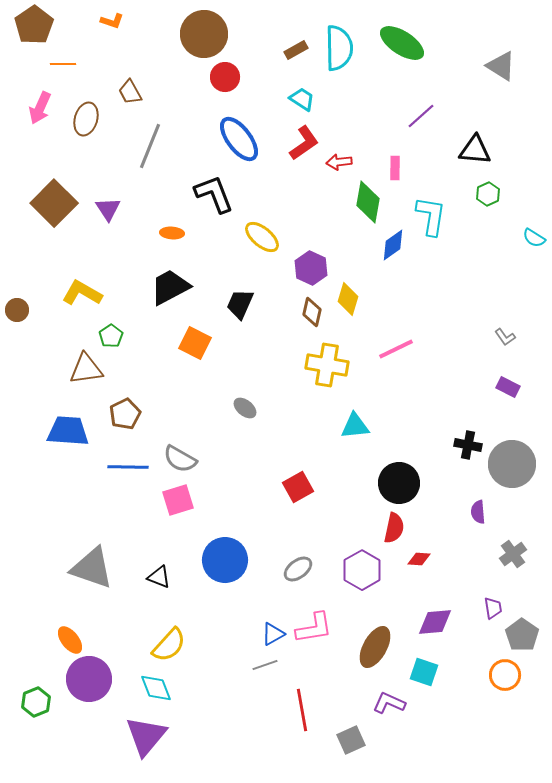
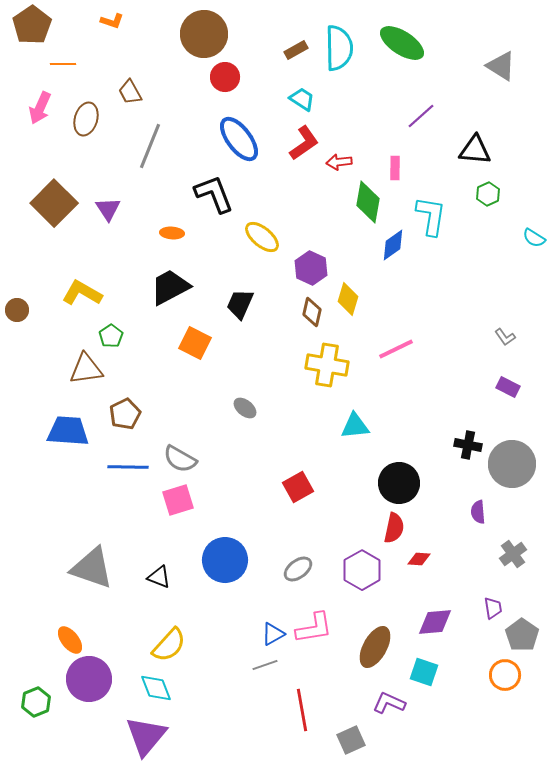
brown pentagon at (34, 25): moved 2 px left
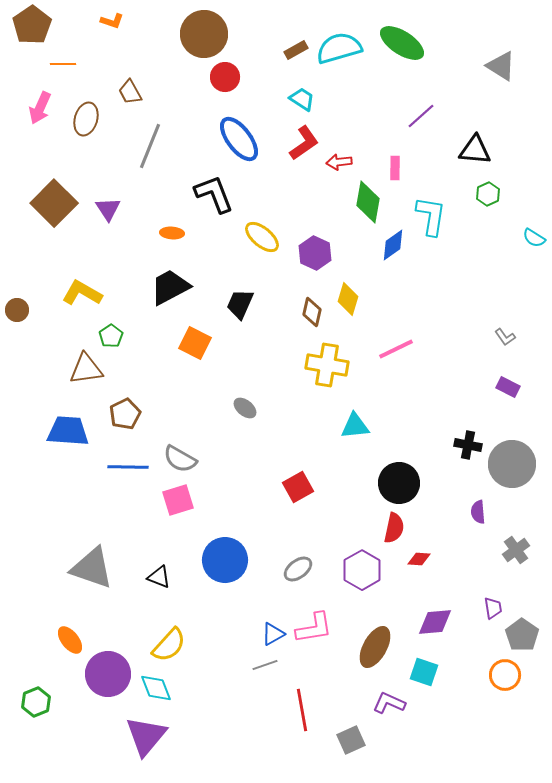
cyan semicircle at (339, 48): rotated 105 degrees counterclockwise
purple hexagon at (311, 268): moved 4 px right, 15 px up
gray cross at (513, 554): moved 3 px right, 4 px up
purple circle at (89, 679): moved 19 px right, 5 px up
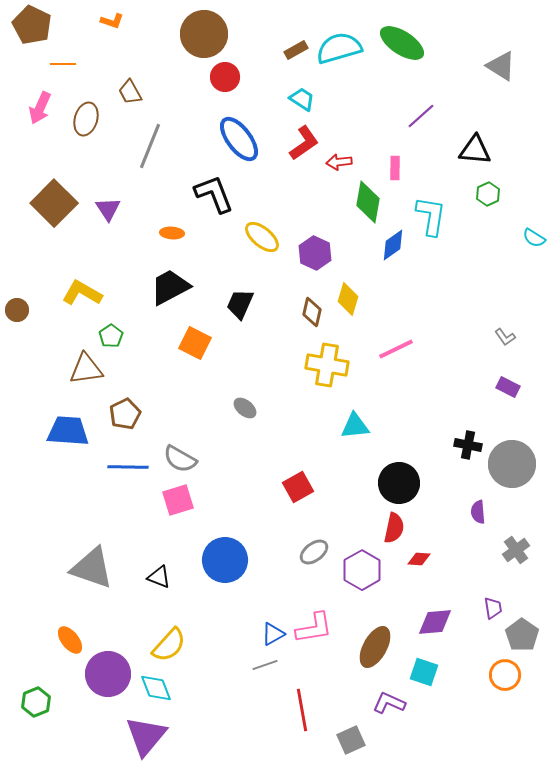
brown pentagon at (32, 25): rotated 12 degrees counterclockwise
gray ellipse at (298, 569): moved 16 px right, 17 px up
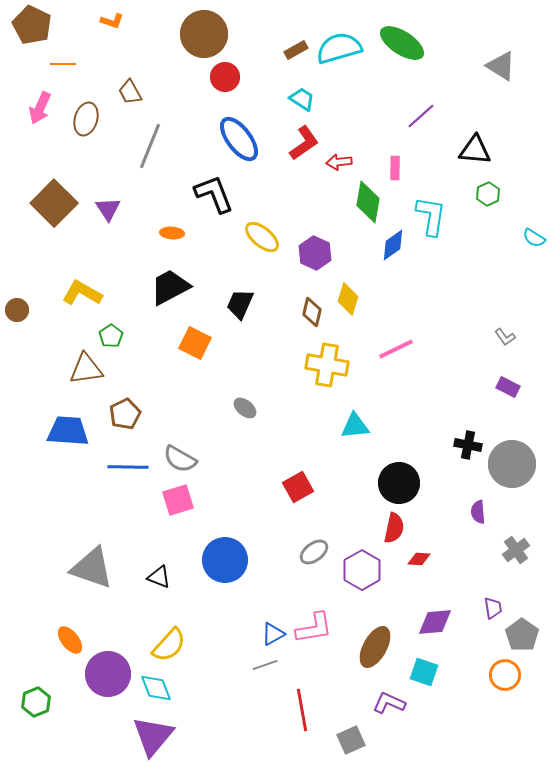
purple triangle at (146, 736): moved 7 px right
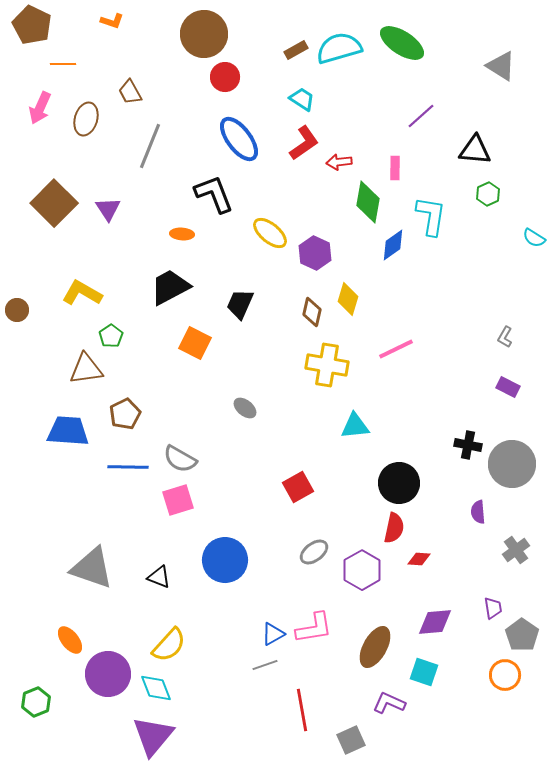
orange ellipse at (172, 233): moved 10 px right, 1 px down
yellow ellipse at (262, 237): moved 8 px right, 4 px up
gray L-shape at (505, 337): rotated 65 degrees clockwise
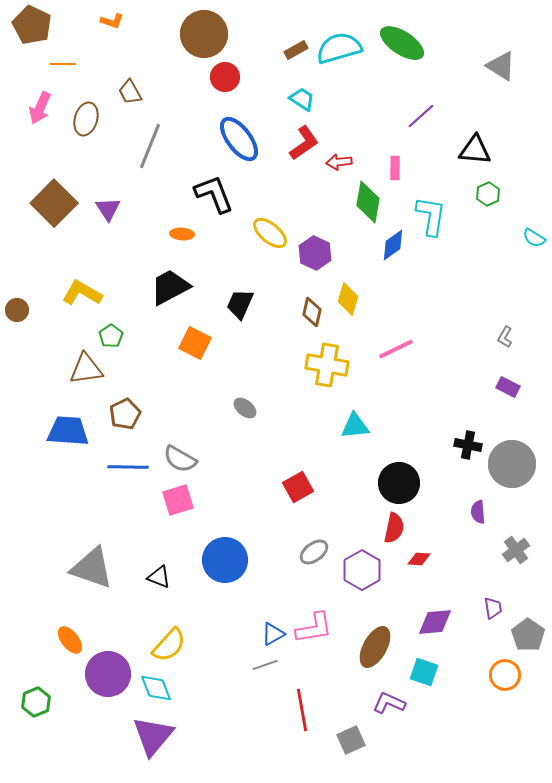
gray pentagon at (522, 635): moved 6 px right
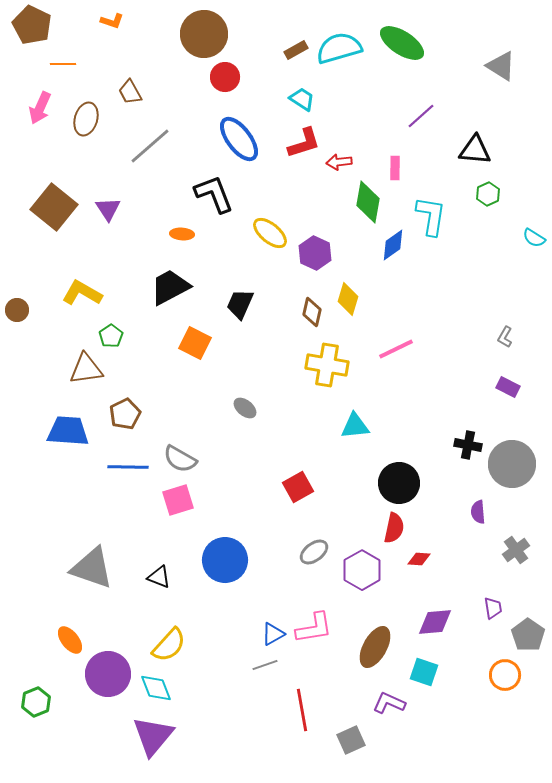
red L-shape at (304, 143): rotated 18 degrees clockwise
gray line at (150, 146): rotated 27 degrees clockwise
brown square at (54, 203): moved 4 px down; rotated 6 degrees counterclockwise
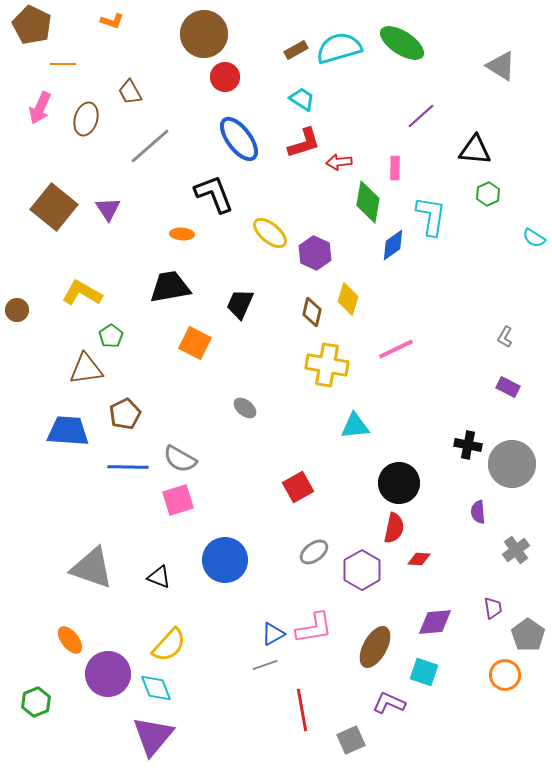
black trapezoid at (170, 287): rotated 18 degrees clockwise
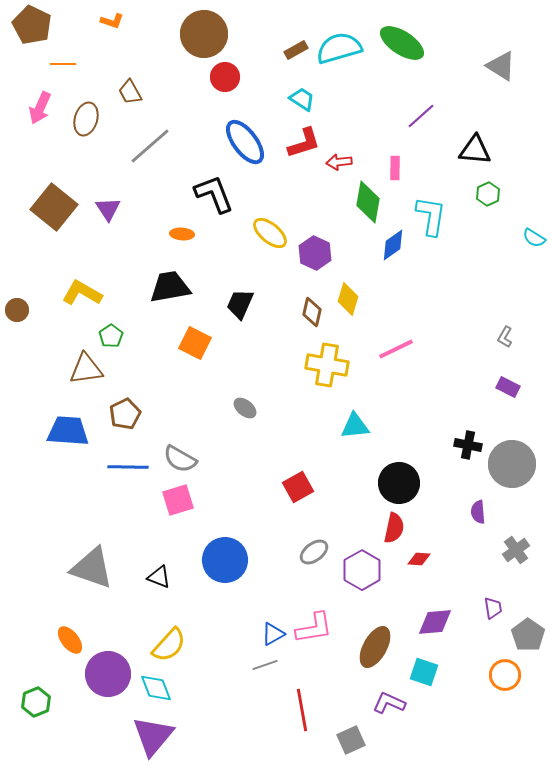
blue ellipse at (239, 139): moved 6 px right, 3 px down
